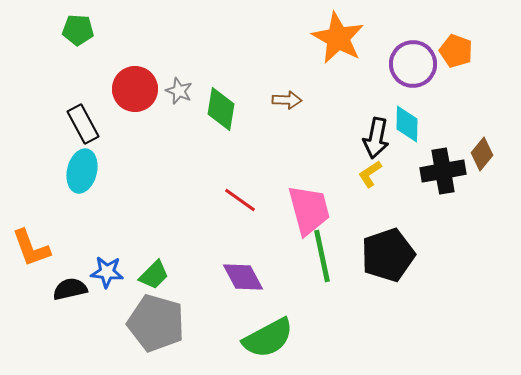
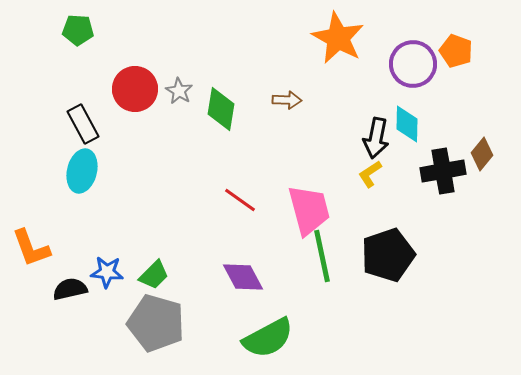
gray star: rotated 8 degrees clockwise
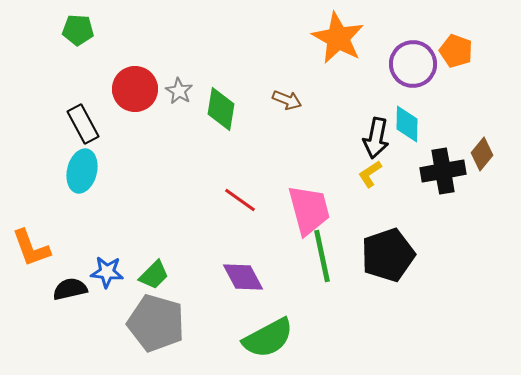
brown arrow: rotated 20 degrees clockwise
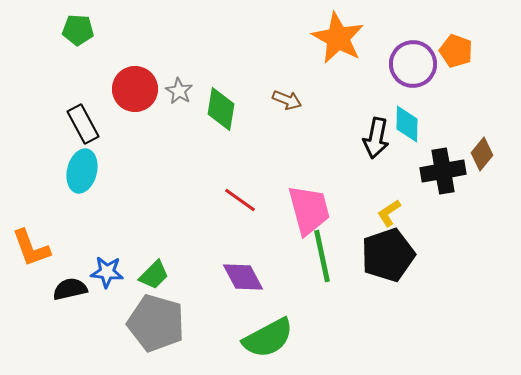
yellow L-shape: moved 19 px right, 39 px down
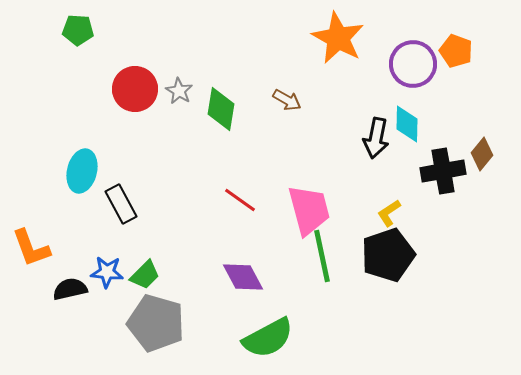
brown arrow: rotated 8 degrees clockwise
black rectangle: moved 38 px right, 80 px down
green trapezoid: moved 9 px left
